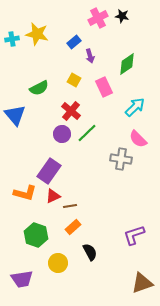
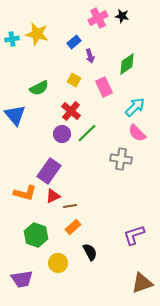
pink semicircle: moved 1 px left, 6 px up
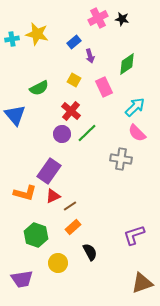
black star: moved 3 px down
brown line: rotated 24 degrees counterclockwise
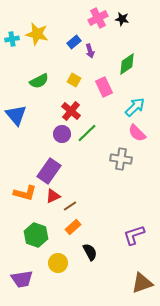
purple arrow: moved 5 px up
green semicircle: moved 7 px up
blue triangle: moved 1 px right
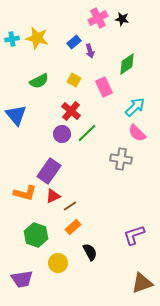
yellow star: moved 4 px down
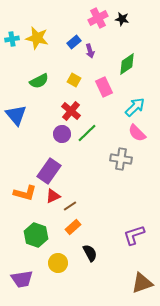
black semicircle: moved 1 px down
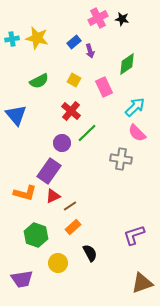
purple circle: moved 9 px down
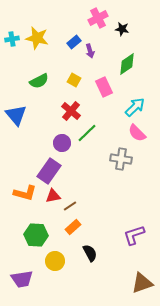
black star: moved 10 px down
red triangle: rotated 14 degrees clockwise
green hexagon: rotated 15 degrees counterclockwise
yellow circle: moved 3 px left, 2 px up
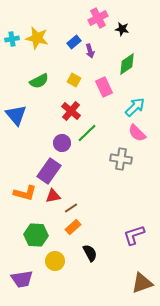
brown line: moved 1 px right, 2 px down
